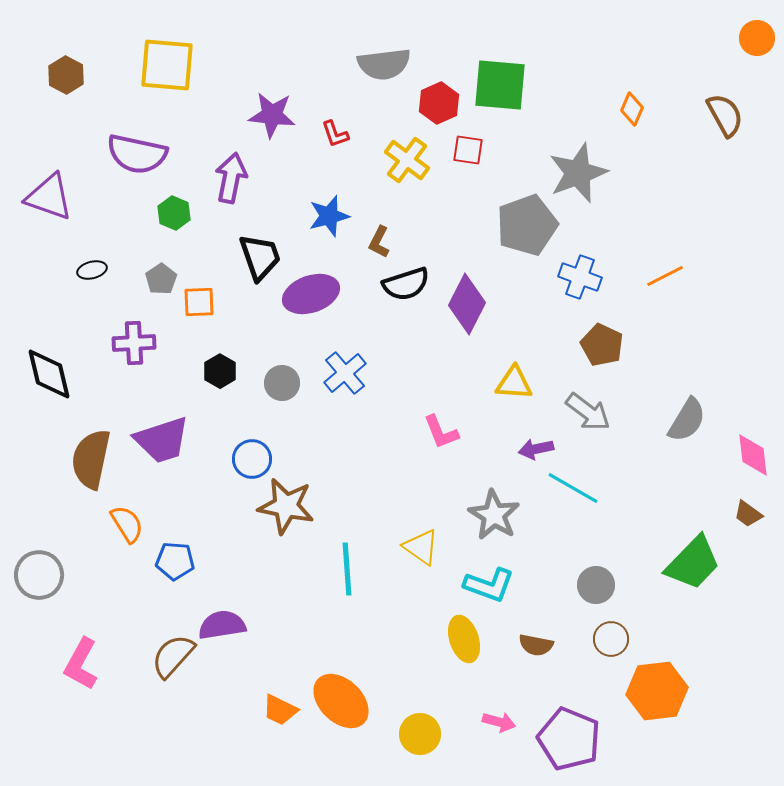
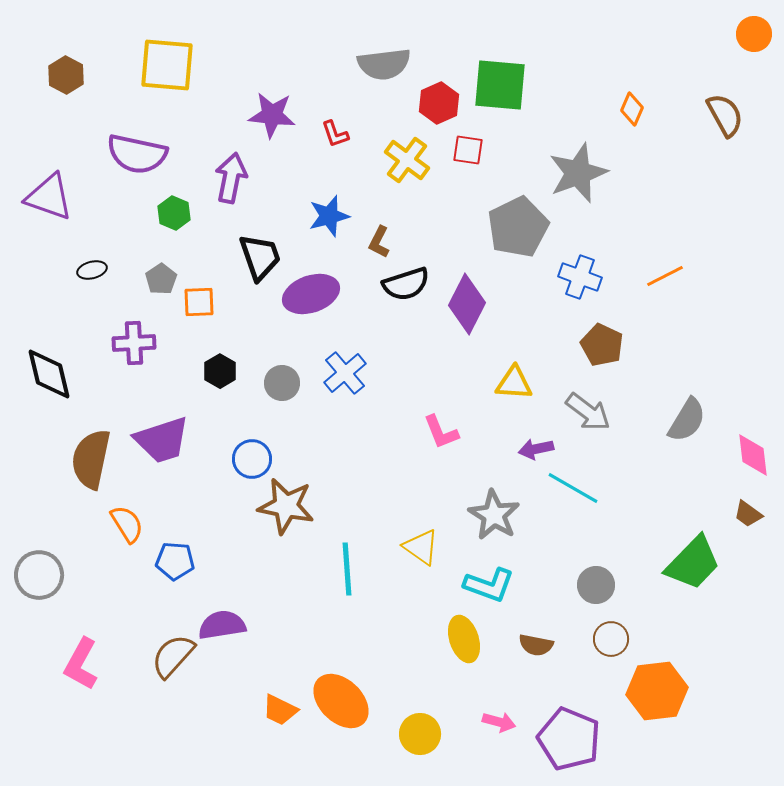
orange circle at (757, 38): moved 3 px left, 4 px up
gray pentagon at (527, 225): moved 9 px left, 2 px down; rotated 6 degrees counterclockwise
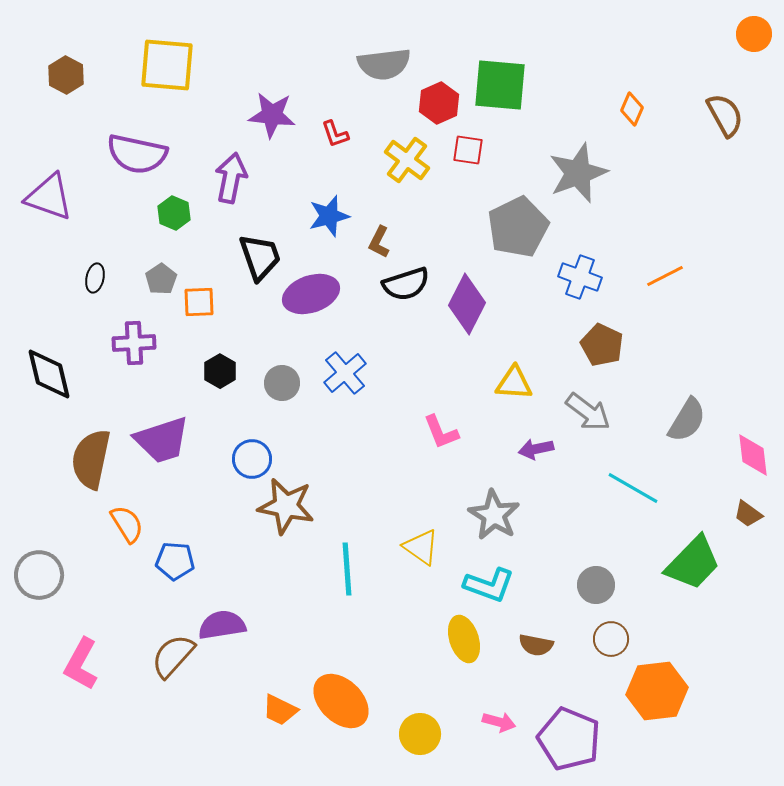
black ellipse at (92, 270): moved 3 px right, 8 px down; rotated 64 degrees counterclockwise
cyan line at (573, 488): moved 60 px right
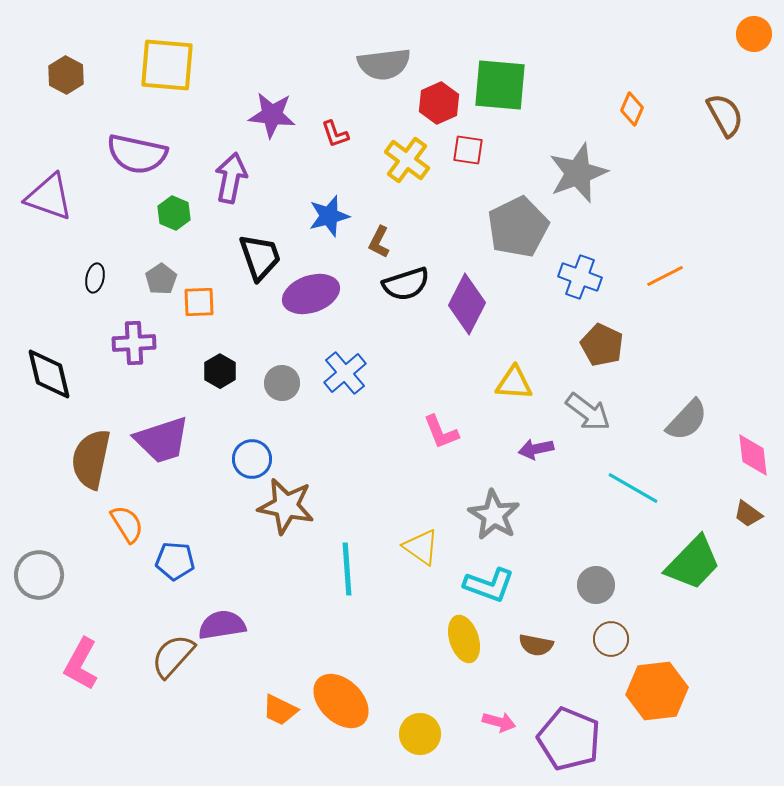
gray semicircle at (687, 420): rotated 12 degrees clockwise
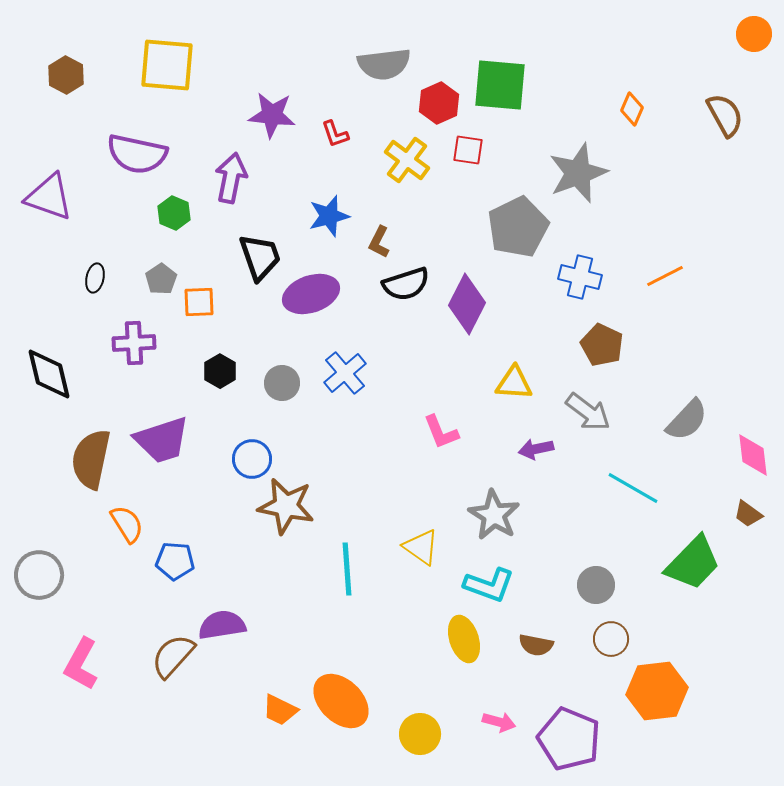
blue cross at (580, 277): rotated 6 degrees counterclockwise
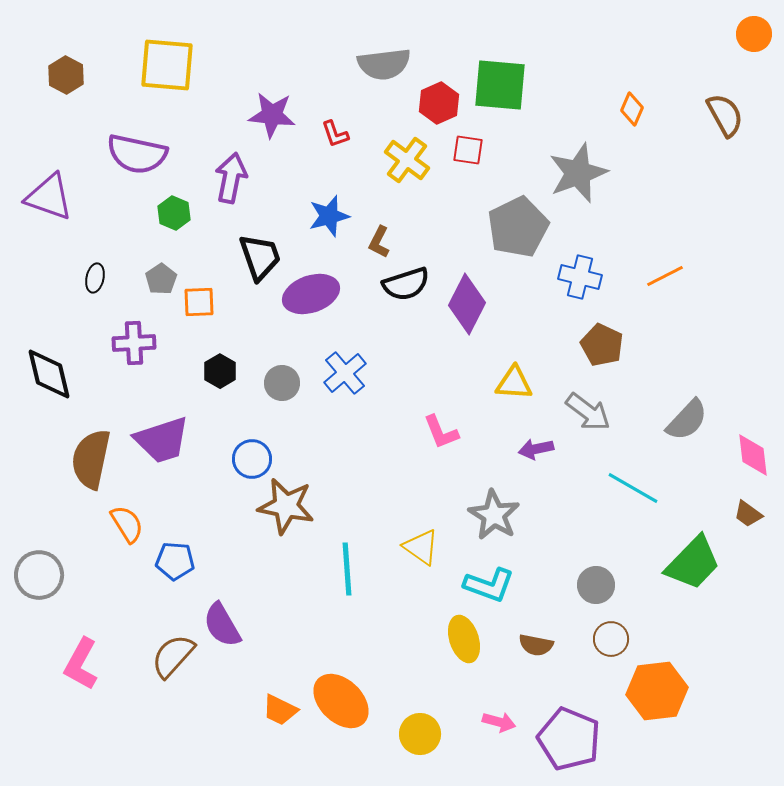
purple semicircle at (222, 625): rotated 111 degrees counterclockwise
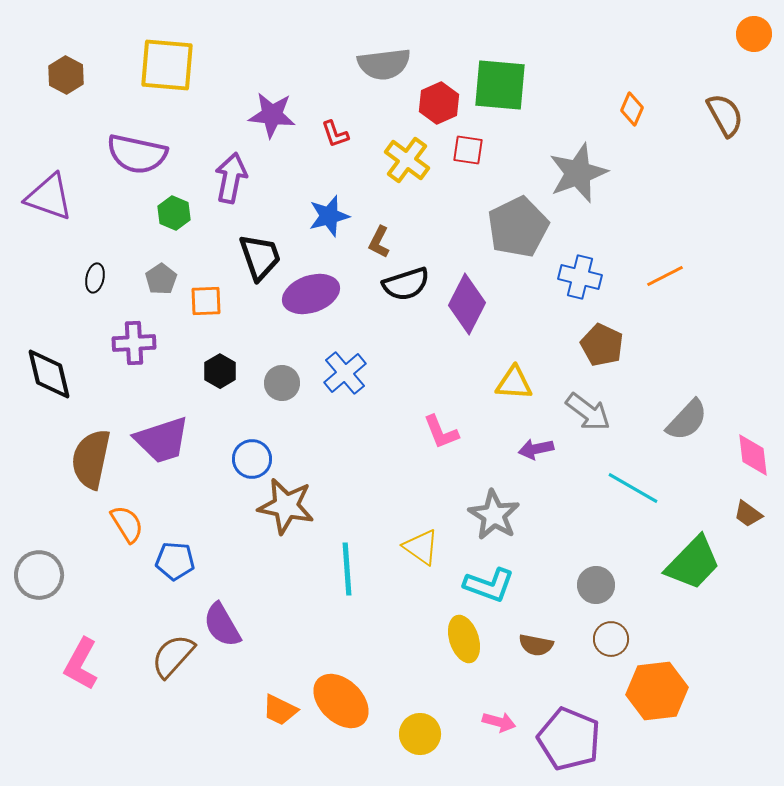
orange square at (199, 302): moved 7 px right, 1 px up
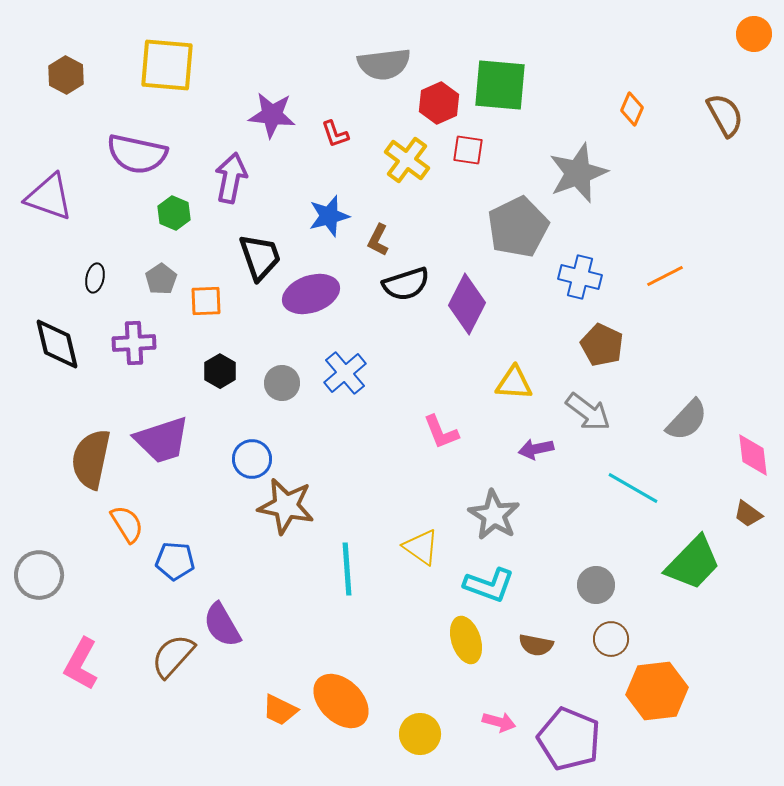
brown L-shape at (379, 242): moved 1 px left, 2 px up
black diamond at (49, 374): moved 8 px right, 30 px up
yellow ellipse at (464, 639): moved 2 px right, 1 px down
